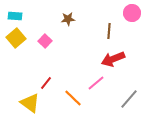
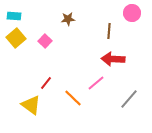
cyan rectangle: moved 1 px left
red arrow: rotated 25 degrees clockwise
yellow triangle: moved 1 px right, 2 px down
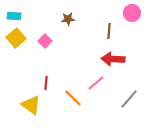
red line: rotated 32 degrees counterclockwise
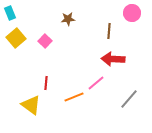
cyan rectangle: moved 4 px left, 3 px up; rotated 64 degrees clockwise
orange line: moved 1 px right, 1 px up; rotated 66 degrees counterclockwise
